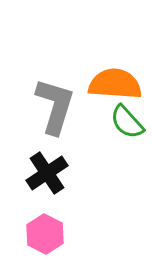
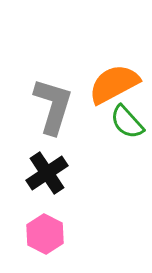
orange semicircle: moved 1 px left; rotated 32 degrees counterclockwise
gray L-shape: moved 2 px left
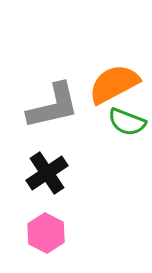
gray L-shape: rotated 60 degrees clockwise
green semicircle: rotated 27 degrees counterclockwise
pink hexagon: moved 1 px right, 1 px up
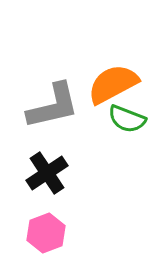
orange semicircle: moved 1 px left
green semicircle: moved 3 px up
pink hexagon: rotated 12 degrees clockwise
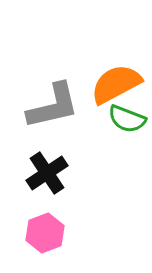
orange semicircle: moved 3 px right
pink hexagon: moved 1 px left
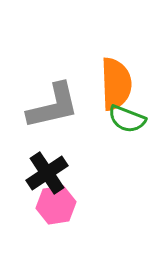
orange semicircle: rotated 116 degrees clockwise
pink hexagon: moved 11 px right, 28 px up; rotated 12 degrees clockwise
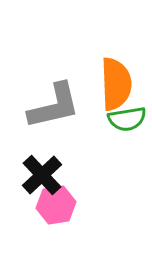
gray L-shape: moved 1 px right
green semicircle: rotated 30 degrees counterclockwise
black cross: moved 5 px left, 2 px down; rotated 9 degrees counterclockwise
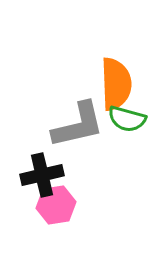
gray L-shape: moved 24 px right, 19 px down
green semicircle: rotated 24 degrees clockwise
black cross: rotated 30 degrees clockwise
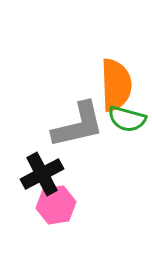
orange semicircle: moved 1 px down
black cross: moved 1 px up; rotated 15 degrees counterclockwise
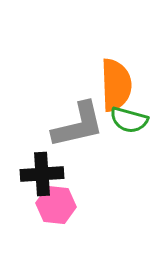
green semicircle: moved 2 px right, 1 px down
black cross: rotated 24 degrees clockwise
pink hexagon: rotated 15 degrees clockwise
